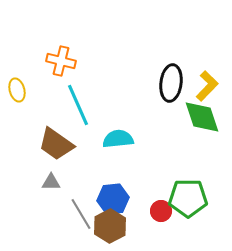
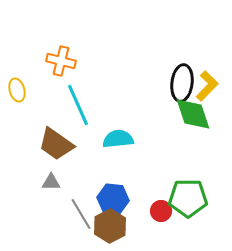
black ellipse: moved 11 px right
green diamond: moved 9 px left, 3 px up
blue hexagon: rotated 12 degrees clockwise
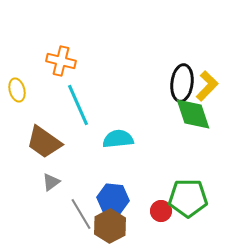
brown trapezoid: moved 12 px left, 2 px up
gray triangle: rotated 36 degrees counterclockwise
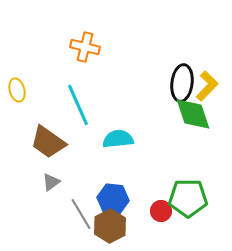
orange cross: moved 24 px right, 14 px up
brown trapezoid: moved 4 px right
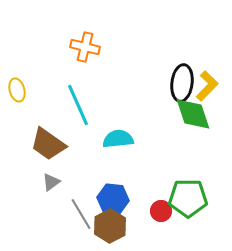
brown trapezoid: moved 2 px down
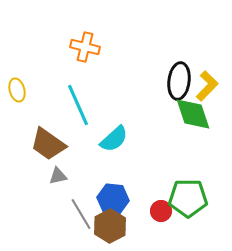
black ellipse: moved 3 px left, 2 px up
cyan semicircle: moved 4 px left; rotated 144 degrees clockwise
gray triangle: moved 7 px right, 6 px up; rotated 24 degrees clockwise
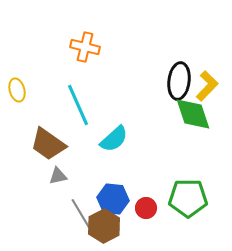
red circle: moved 15 px left, 3 px up
brown hexagon: moved 6 px left
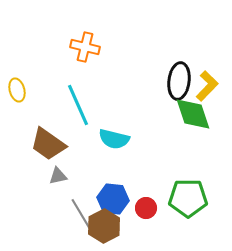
cyan semicircle: rotated 56 degrees clockwise
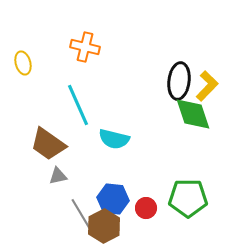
yellow ellipse: moved 6 px right, 27 px up
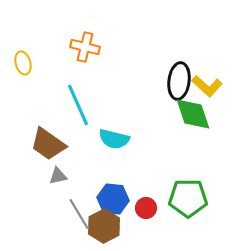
yellow L-shape: rotated 88 degrees clockwise
gray line: moved 2 px left
